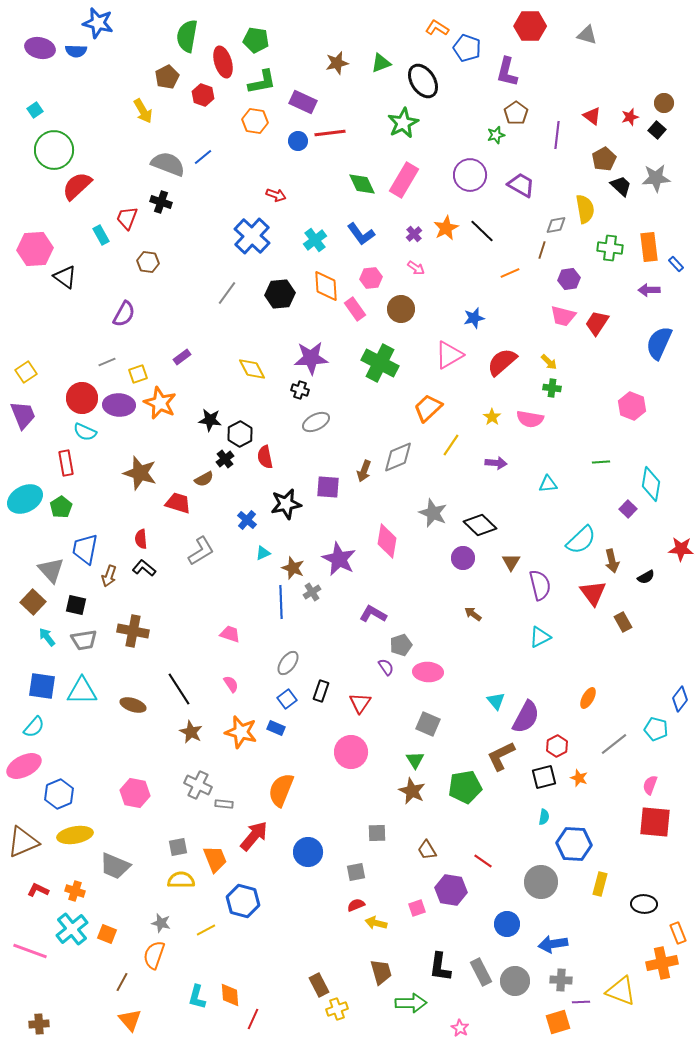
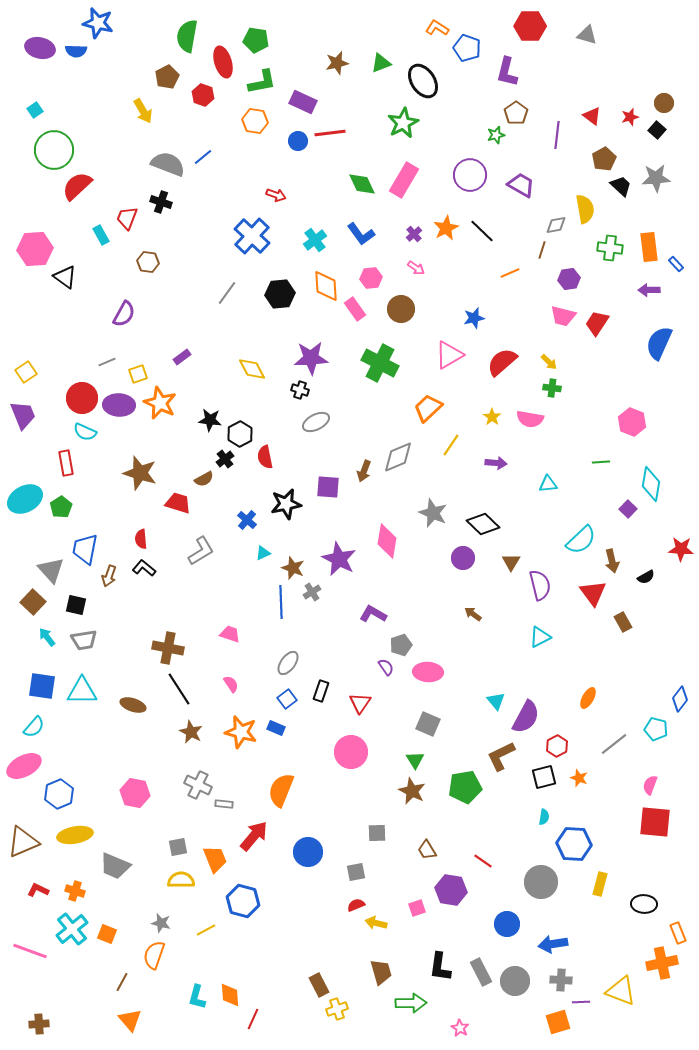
pink hexagon at (632, 406): moved 16 px down
black diamond at (480, 525): moved 3 px right, 1 px up
brown cross at (133, 631): moved 35 px right, 17 px down
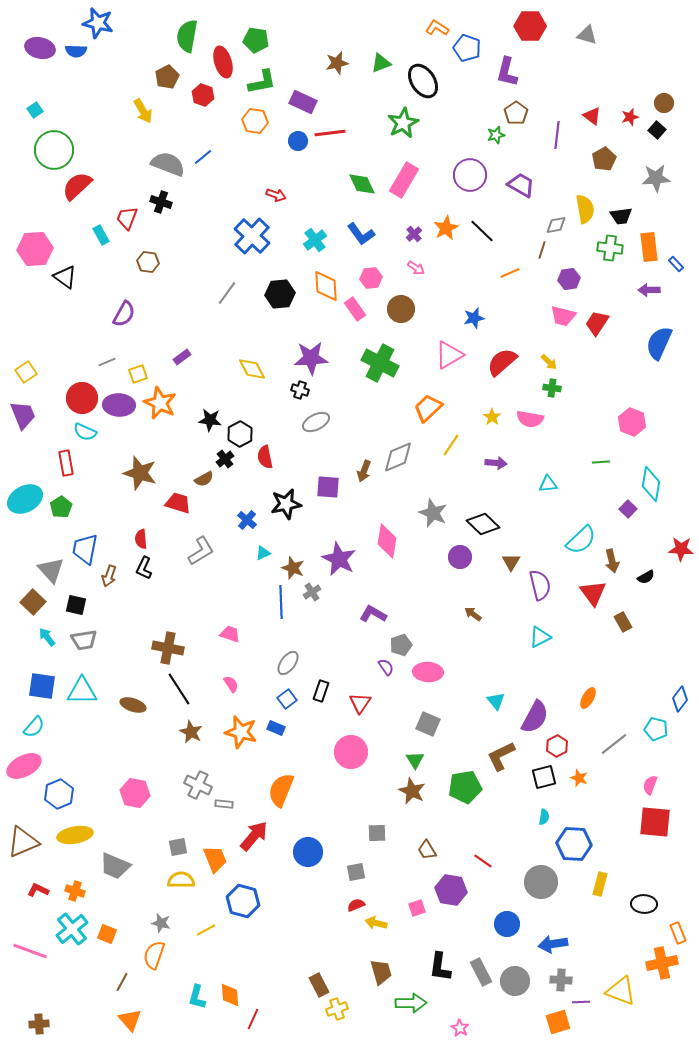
black trapezoid at (621, 186): moved 30 px down; rotated 130 degrees clockwise
purple circle at (463, 558): moved 3 px left, 1 px up
black L-shape at (144, 568): rotated 105 degrees counterclockwise
purple semicircle at (526, 717): moved 9 px right
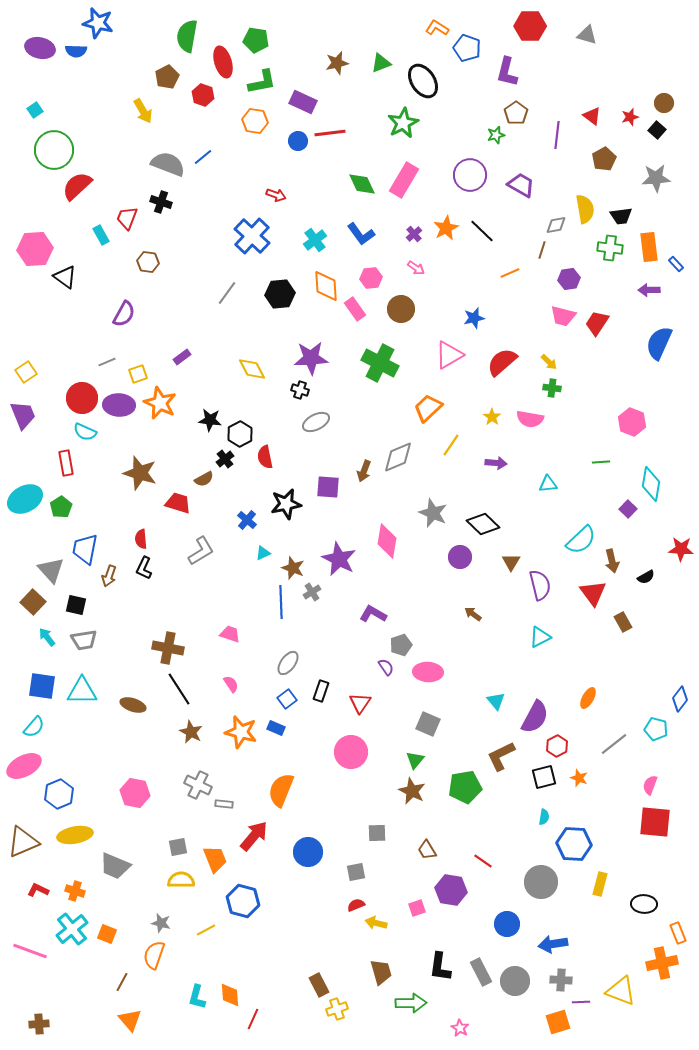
green triangle at (415, 760): rotated 12 degrees clockwise
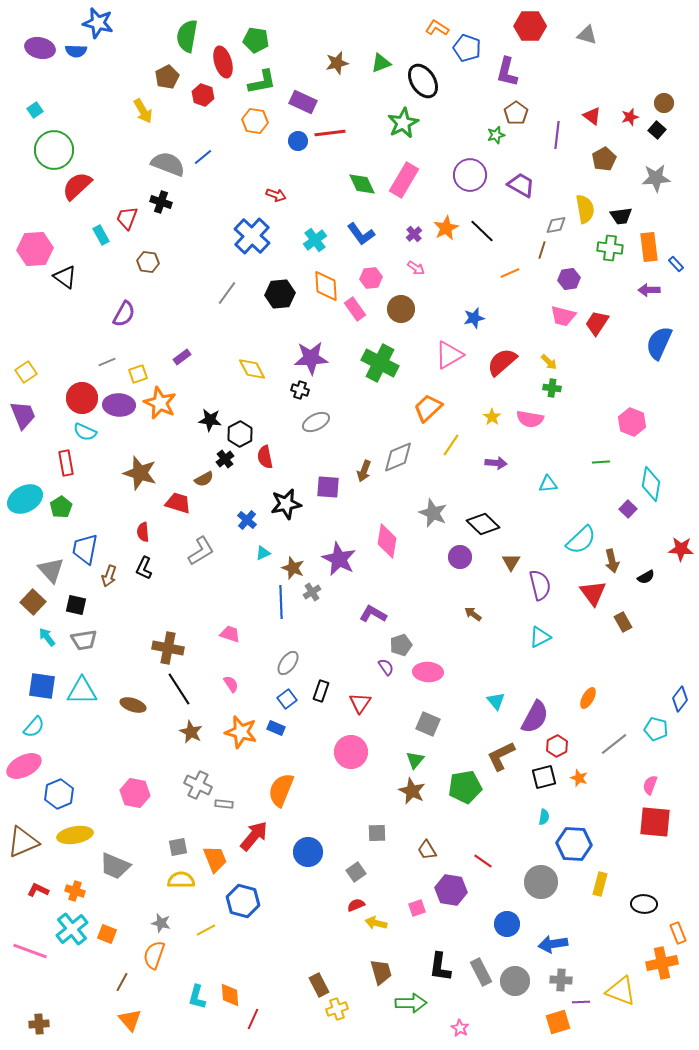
red semicircle at (141, 539): moved 2 px right, 7 px up
gray square at (356, 872): rotated 24 degrees counterclockwise
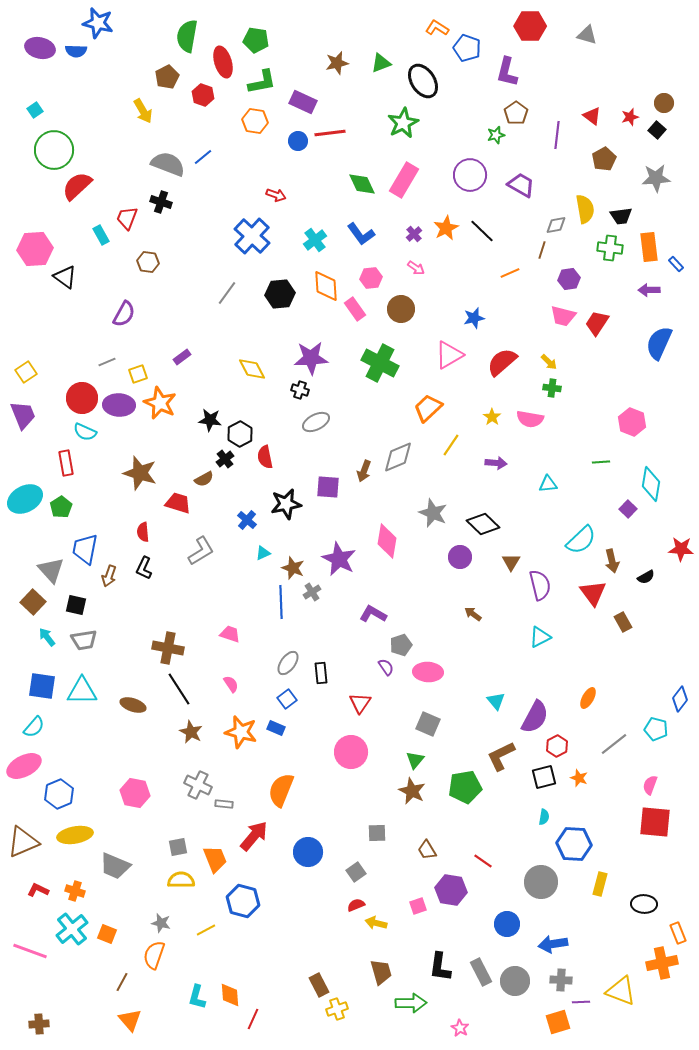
black rectangle at (321, 691): moved 18 px up; rotated 25 degrees counterclockwise
pink square at (417, 908): moved 1 px right, 2 px up
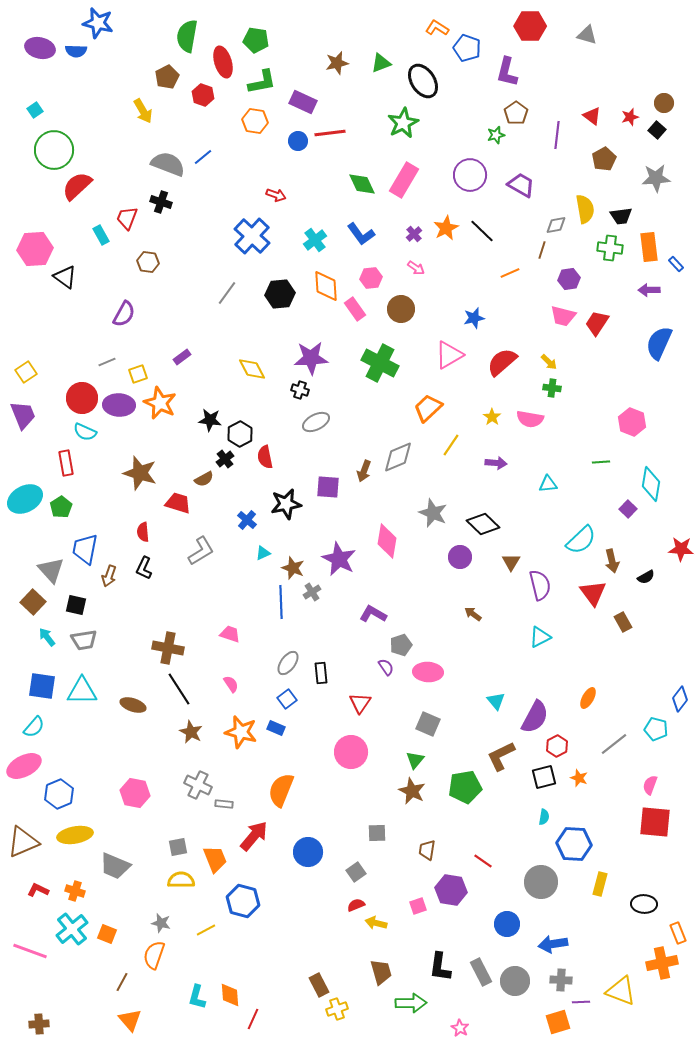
brown trapezoid at (427, 850): rotated 40 degrees clockwise
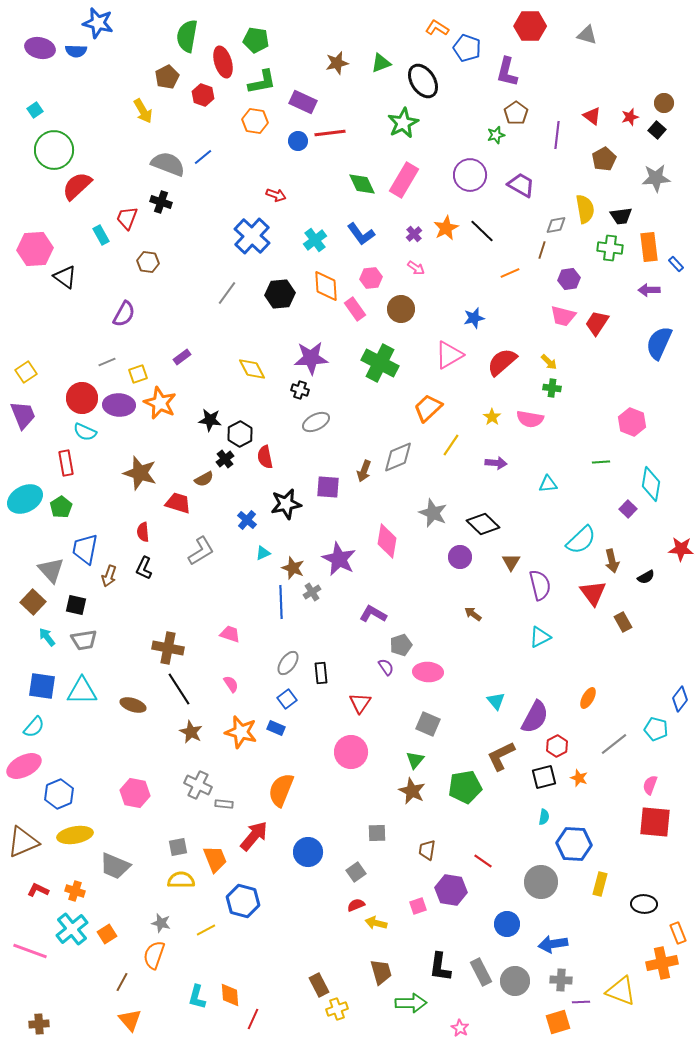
orange square at (107, 934): rotated 36 degrees clockwise
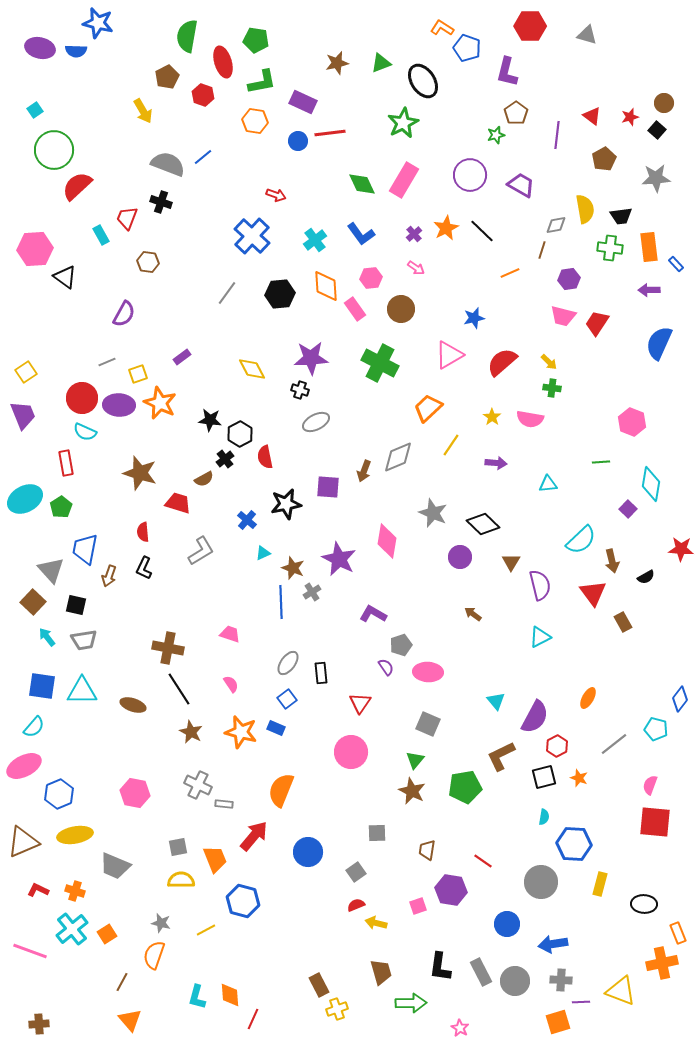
orange L-shape at (437, 28): moved 5 px right
